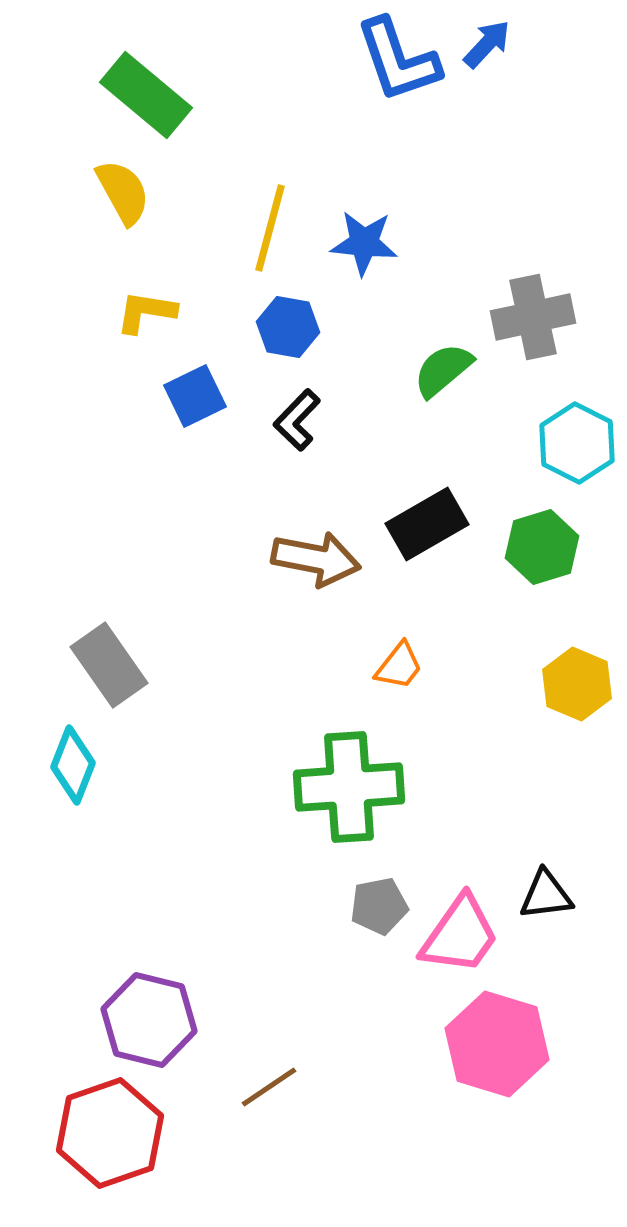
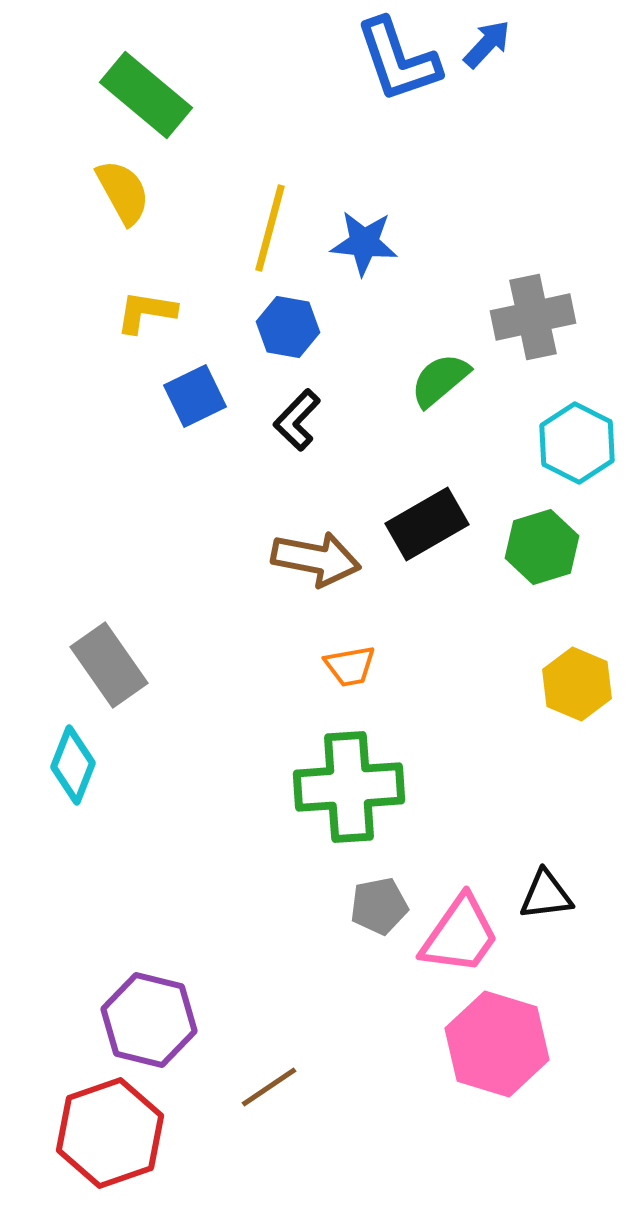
green semicircle: moved 3 px left, 10 px down
orange trapezoid: moved 49 px left; rotated 42 degrees clockwise
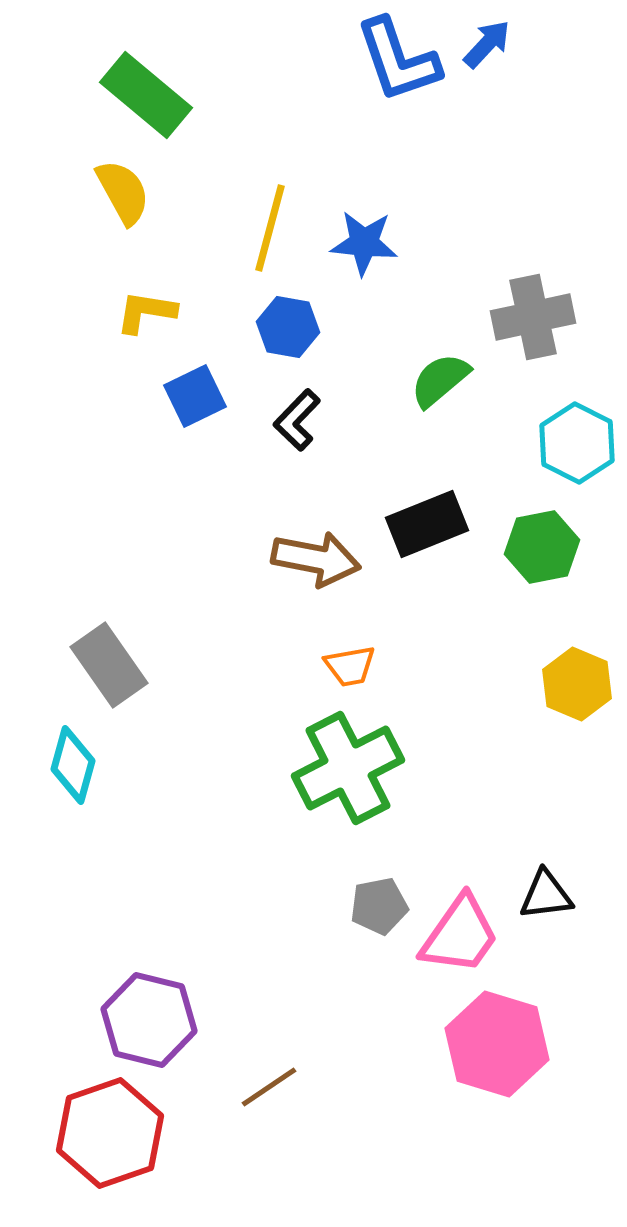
black rectangle: rotated 8 degrees clockwise
green hexagon: rotated 6 degrees clockwise
cyan diamond: rotated 6 degrees counterclockwise
green cross: moved 1 px left, 19 px up; rotated 23 degrees counterclockwise
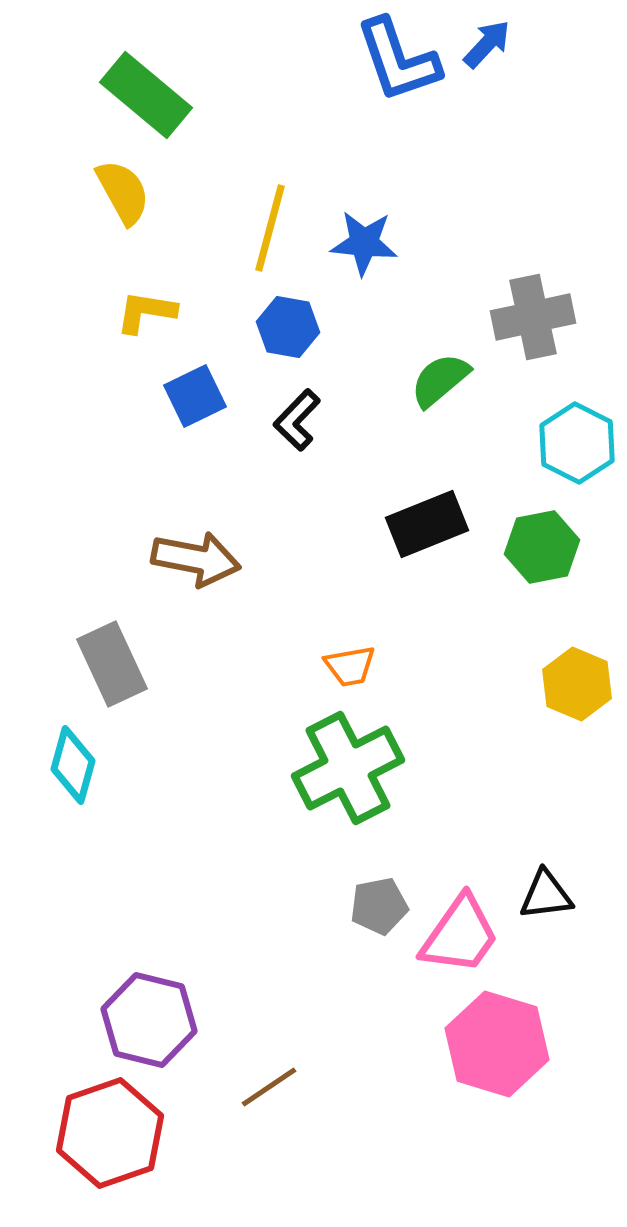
brown arrow: moved 120 px left
gray rectangle: moved 3 px right, 1 px up; rotated 10 degrees clockwise
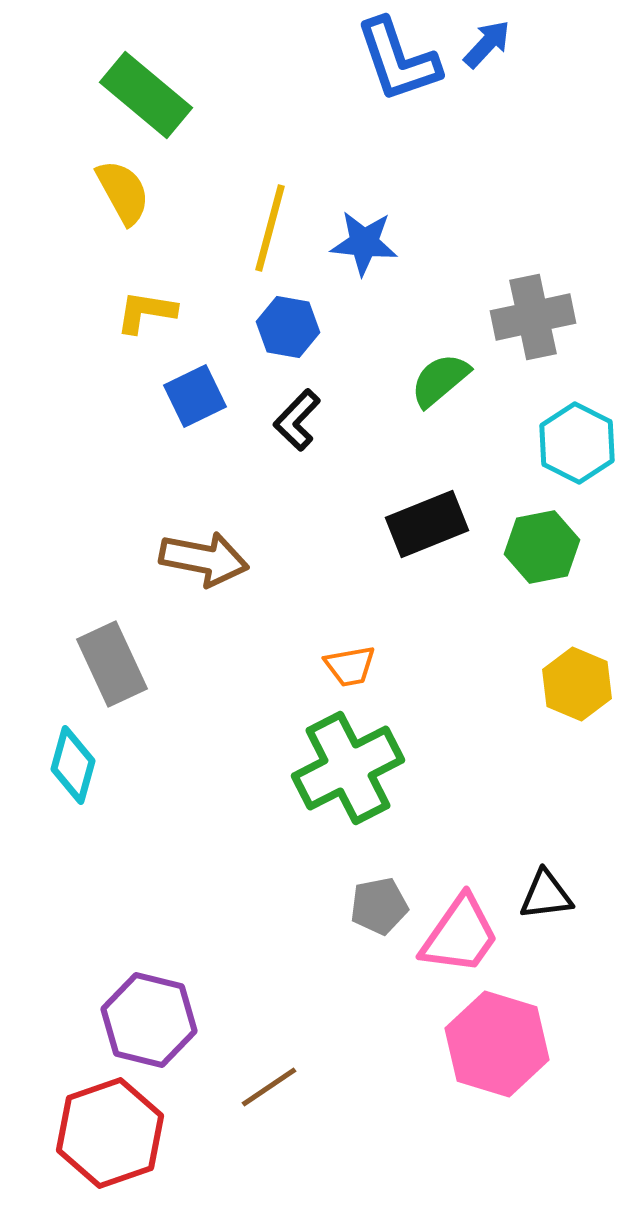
brown arrow: moved 8 px right
